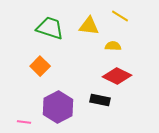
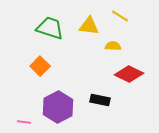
red diamond: moved 12 px right, 2 px up
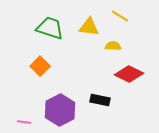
yellow triangle: moved 1 px down
purple hexagon: moved 2 px right, 3 px down
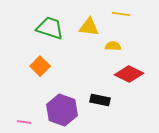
yellow line: moved 1 px right, 2 px up; rotated 24 degrees counterclockwise
purple hexagon: moved 2 px right; rotated 12 degrees counterclockwise
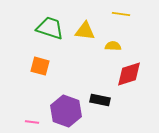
yellow triangle: moved 4 px left, 4 px down
orange square: rotated 30 degrees counterclockwise
red diamond: rotated 44 degrees counterclockwise
purple hexagon: moved 4 px right, 1 px down
pink line: moved 8 px right
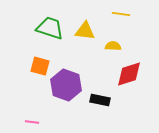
purple hexagon: moved 26 px up
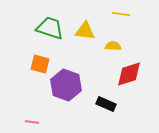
orange square: moved 2 px up
black rectangle: moved 6 px right, 4 px down; rotated 12 degrees clockwise
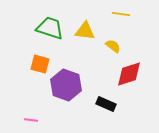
yellow semicircle: rotated 35 degrees clockwise
pink line: moved 1 px left, 2 px up
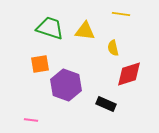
yellow semicircle: moved 2 px down; rotated 140 degrees counterclockwise
orange square: rotated 24 degrees counterclockwise
